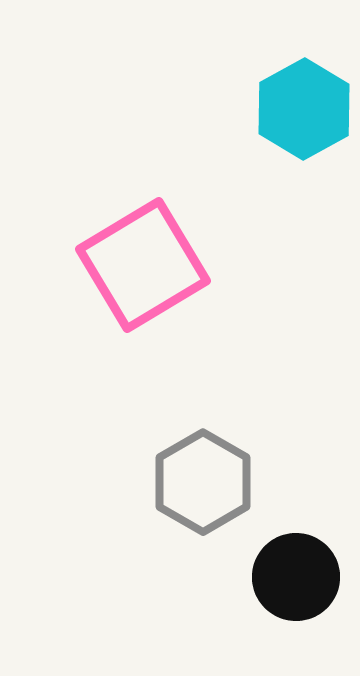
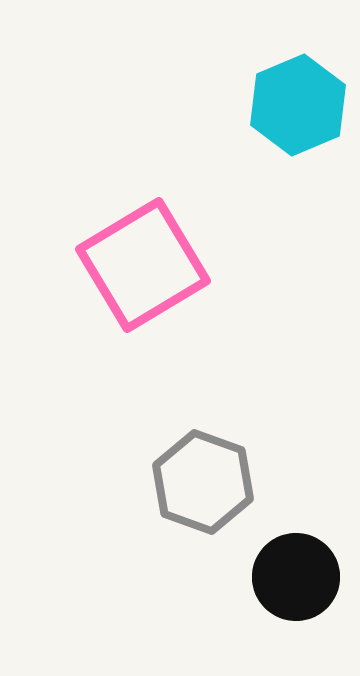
cyan hexagon: moved 6 px left, 4 px up; rotated 6 degrees clockwise
gray hexagon: rotated 10 degrees counterclockwise
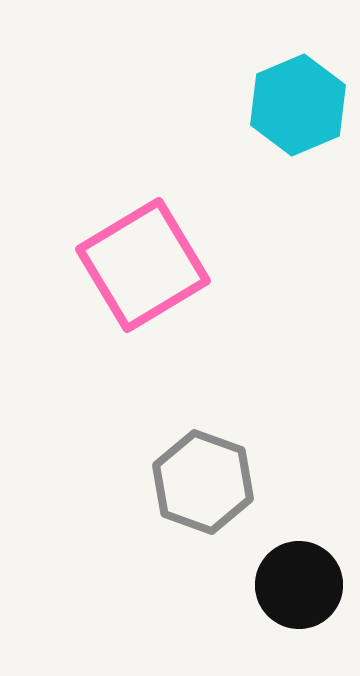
black circle: moved 3 px right, 8 px down
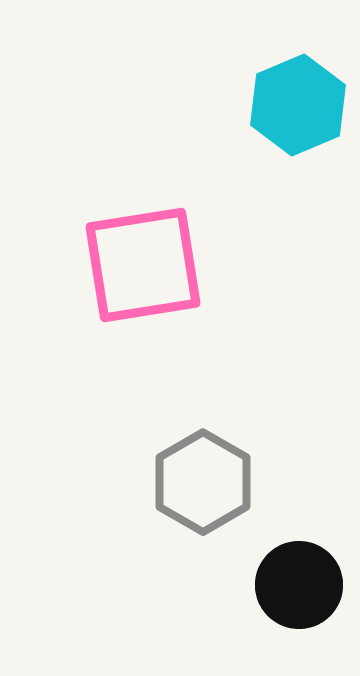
pink square: rotated 22 degrees clockwise
gray hexagon: rotated 10 degrees clockwise
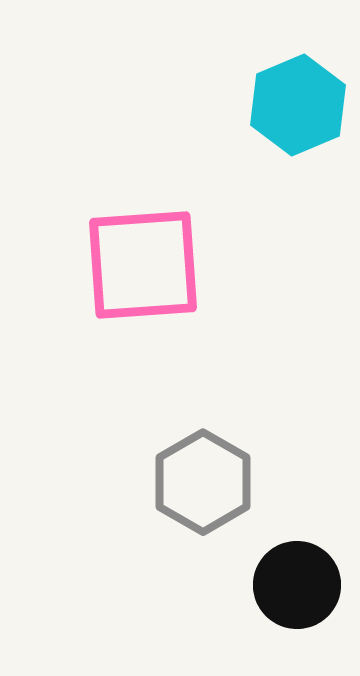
pink square: rotated 5 degrees clockwise
black circle: moved 2 px left
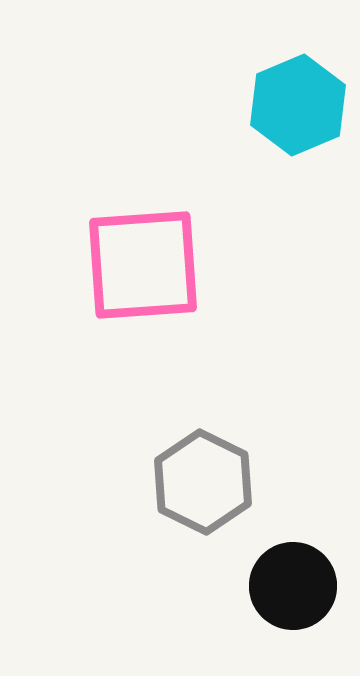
gray hexagon: rotated 4 degrees counterclockwise
black circle: moved 4 px left, 1 px down
